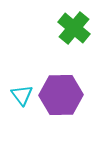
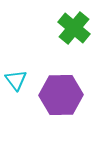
cyan triangle: moved 6 px left, 15 px up
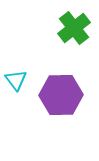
green cross: rotated 12 degrees clockwise
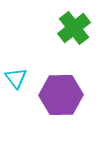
cyan triangle: moved 2 px up
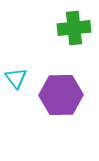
green cross: rotated 32 degrees clockwise
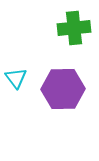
purple hexagon: moved 2 px right, 6 px up
